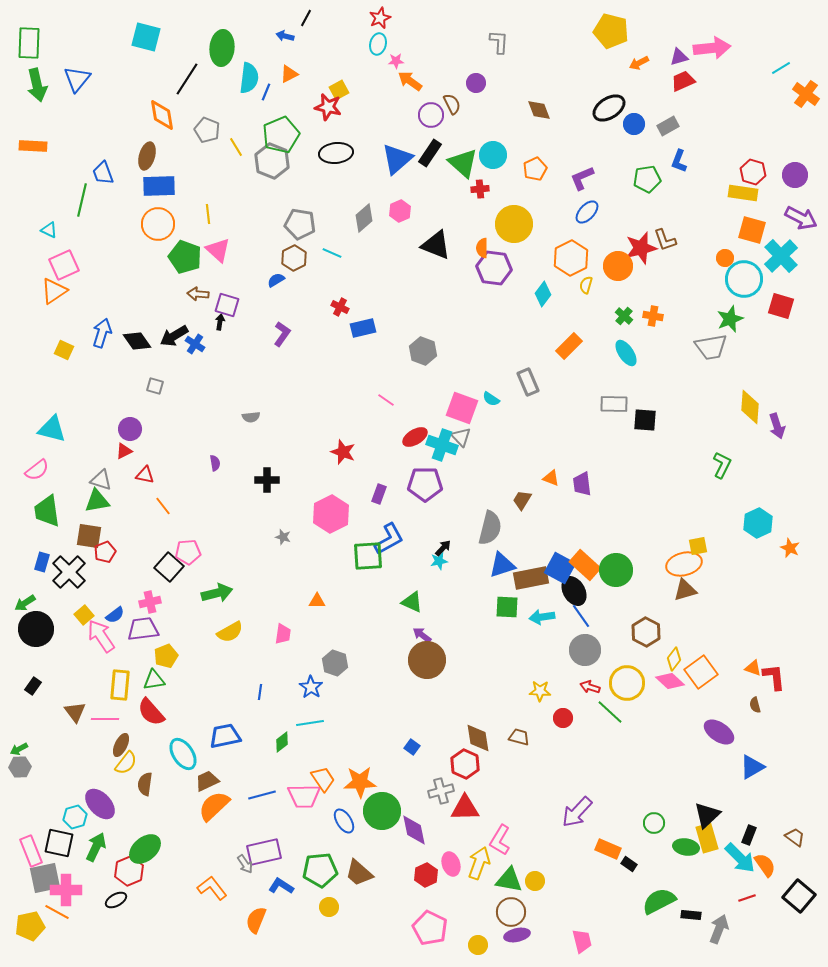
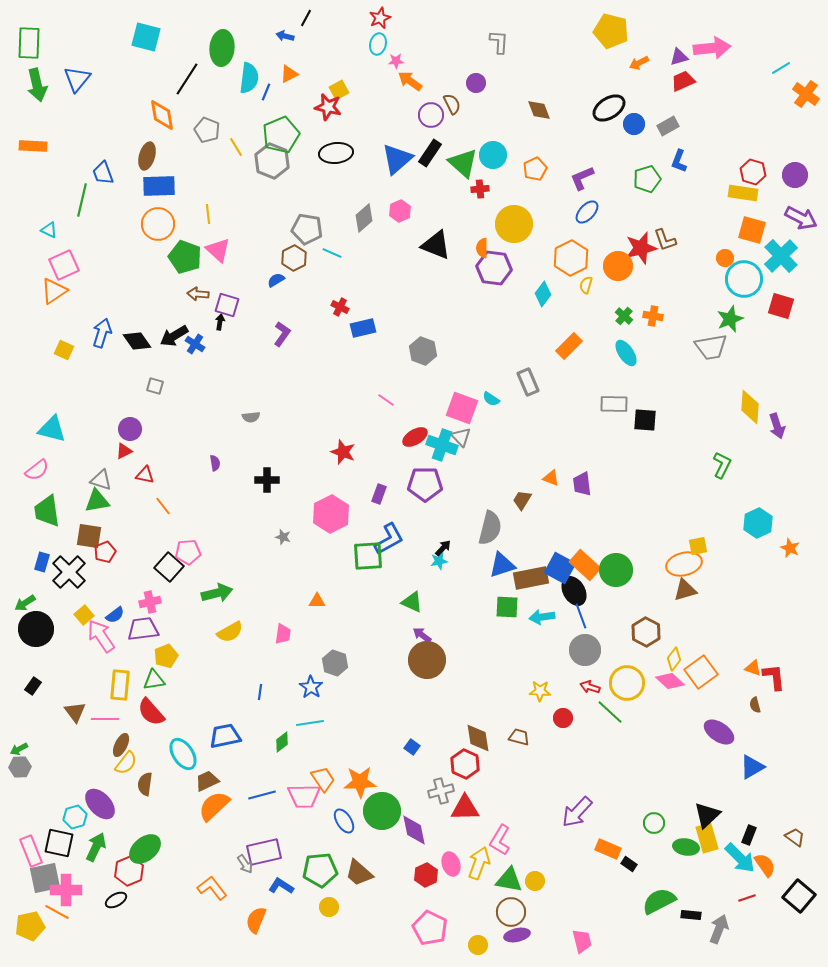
green pentagon at (647, 179): rotated 8 degrees counterclockwise
gray pentagon at (300, 224): moved 7 px right, 5 px down
blue line at (581, 616): rotated 15 degrees clockwise
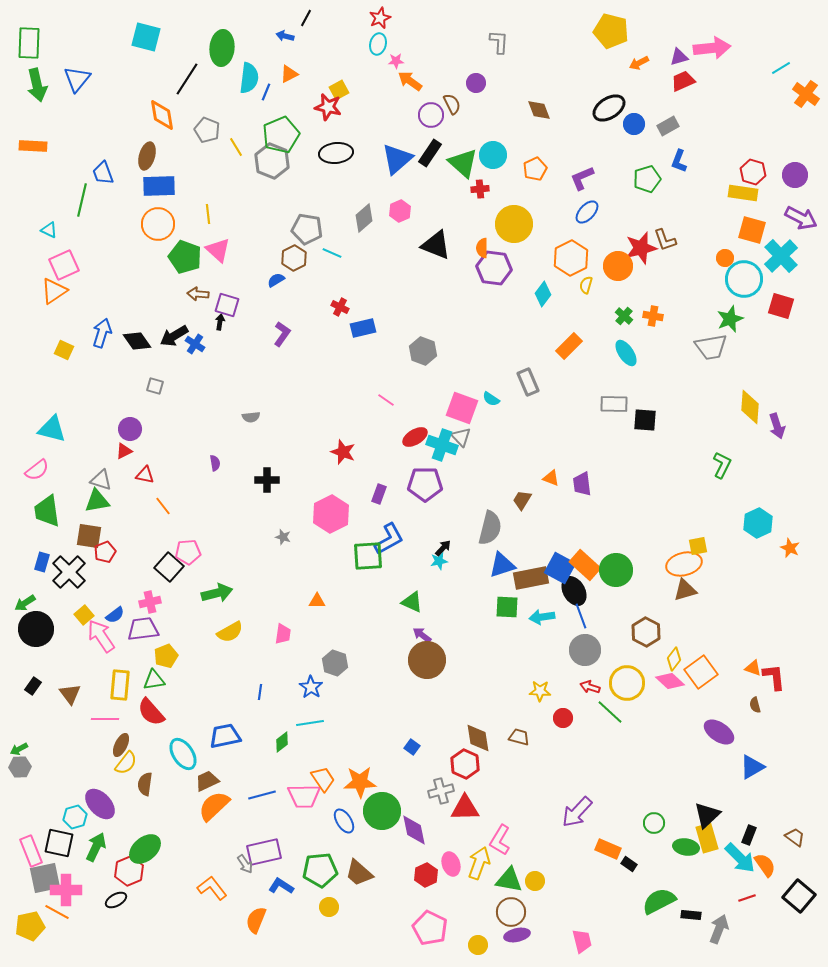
brown triangle at (75, 712): moved 5 px left, 18 px up
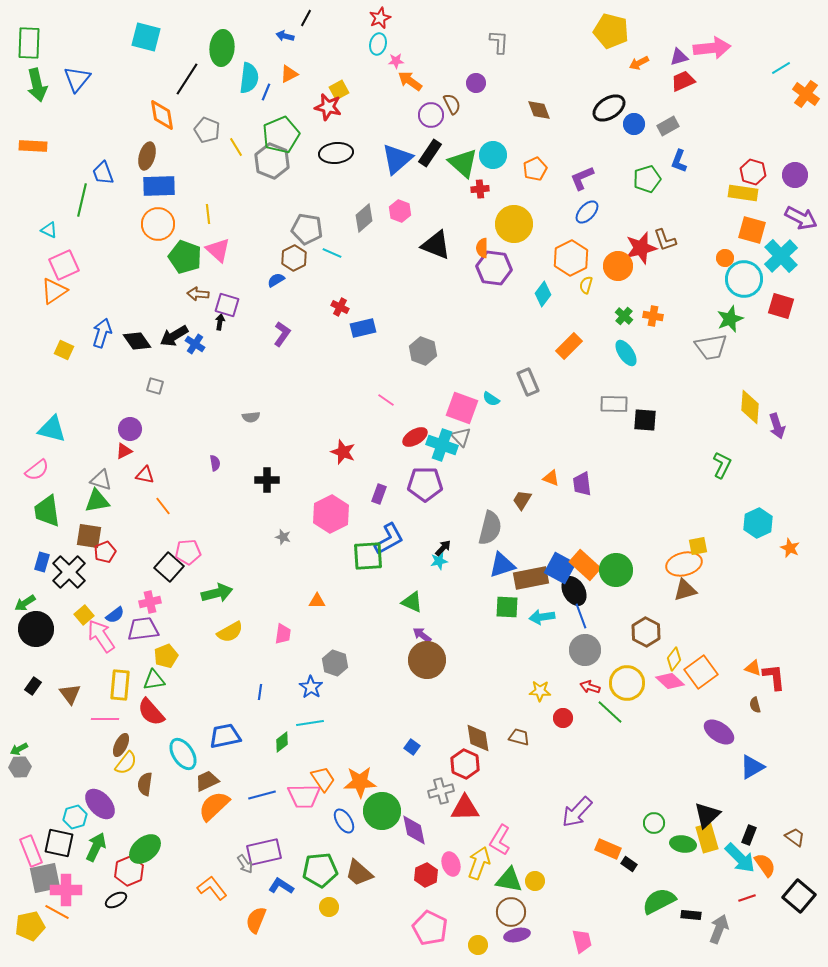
pink hexagon at (400, 211): rotated 15 degrees counterclockwise
green ellipse at (686, 847): moved 3 px left, 3 px up
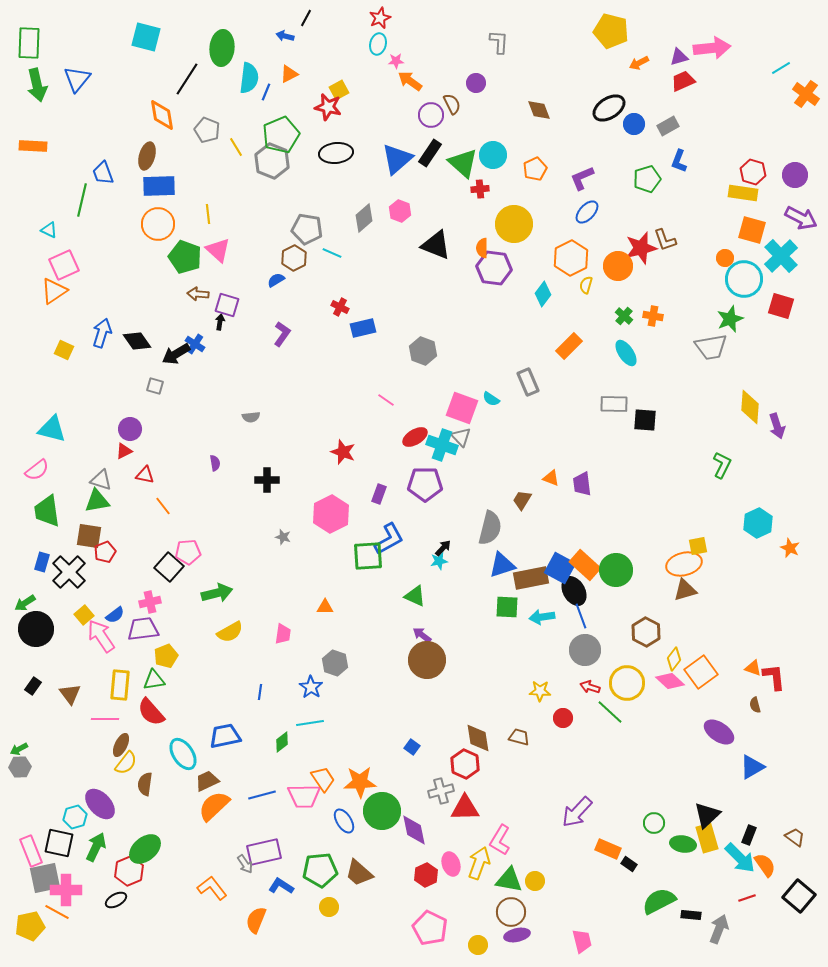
black arrow at (174, 336): moved 2 px right, 18 px down
orange triangle at (317, 601): moved 8 px right, 6 px down
green triangle at (412, 602): moved 3 px right, 6 px up
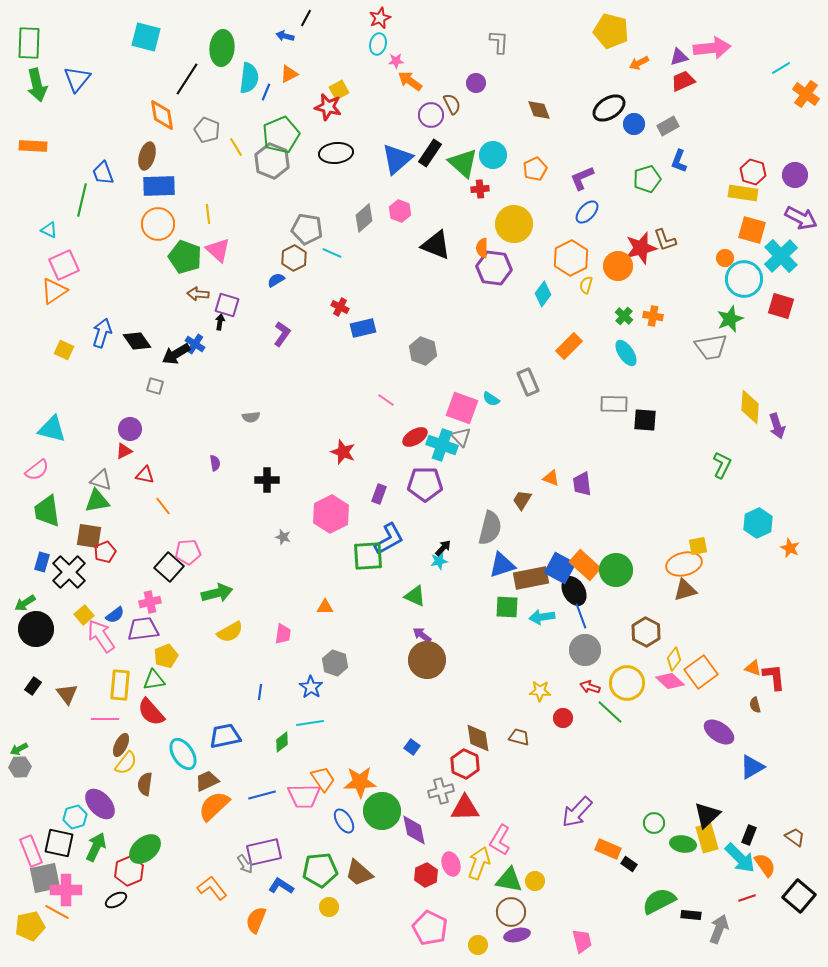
brown triangle at (70, 694): moved 3 px left
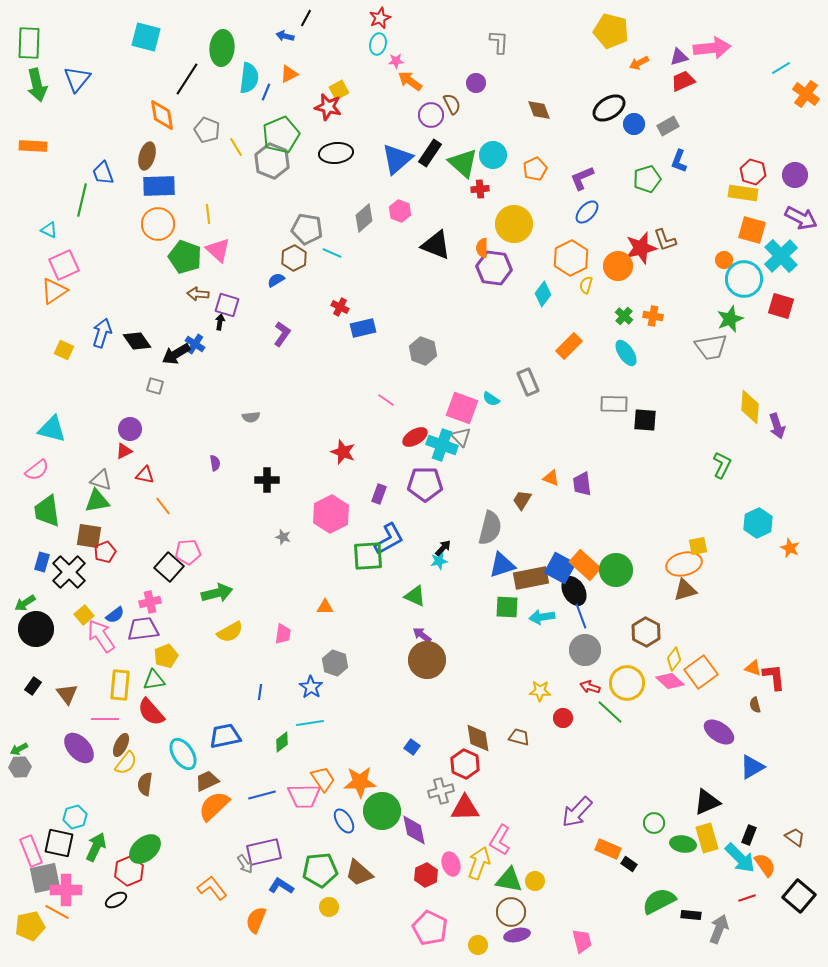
orange circle at (725, 258): moved 1 px left, 2 px down
purple ellipse at (100, 804): moved 21 px left, 56 px up
black triangle at (707, 815): moved 13 px up; rotated 20 degrees clockwise
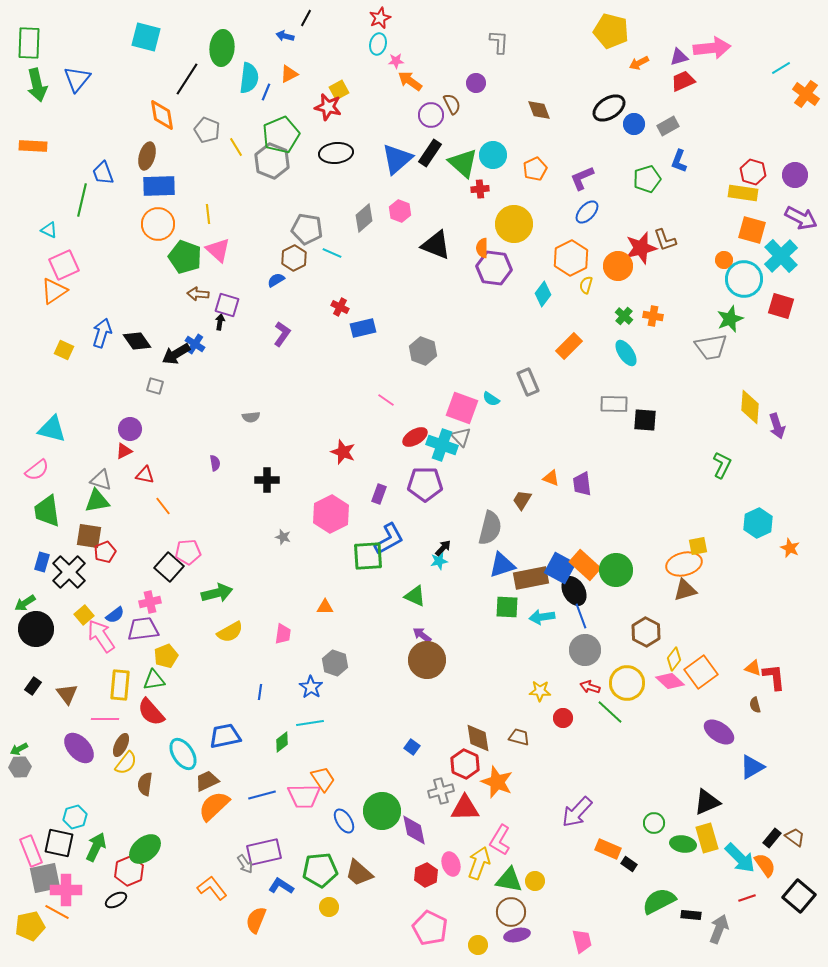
orange star at (360, 782): moved 137 px right; rotated 24 degrees clockwise
black rectangle at (749, 835): moved 23 px right, 3 px down; rotated 18 degrees clockwise
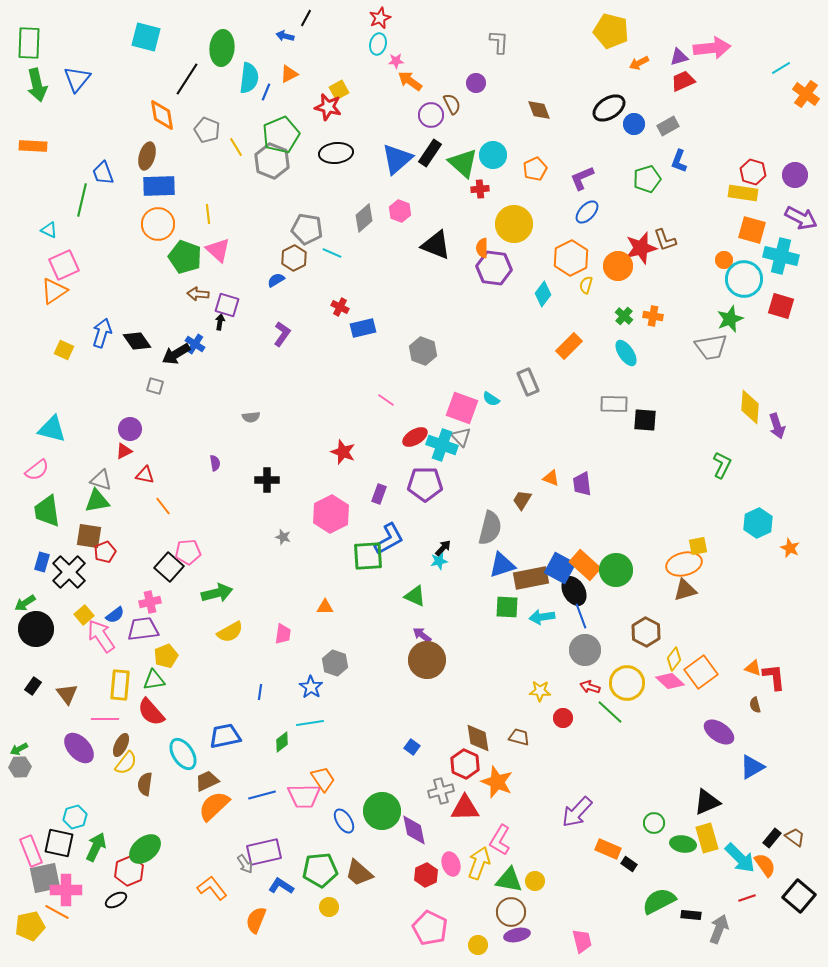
cyan cross at (781, 256): rotated 32 degrees counterclockwise
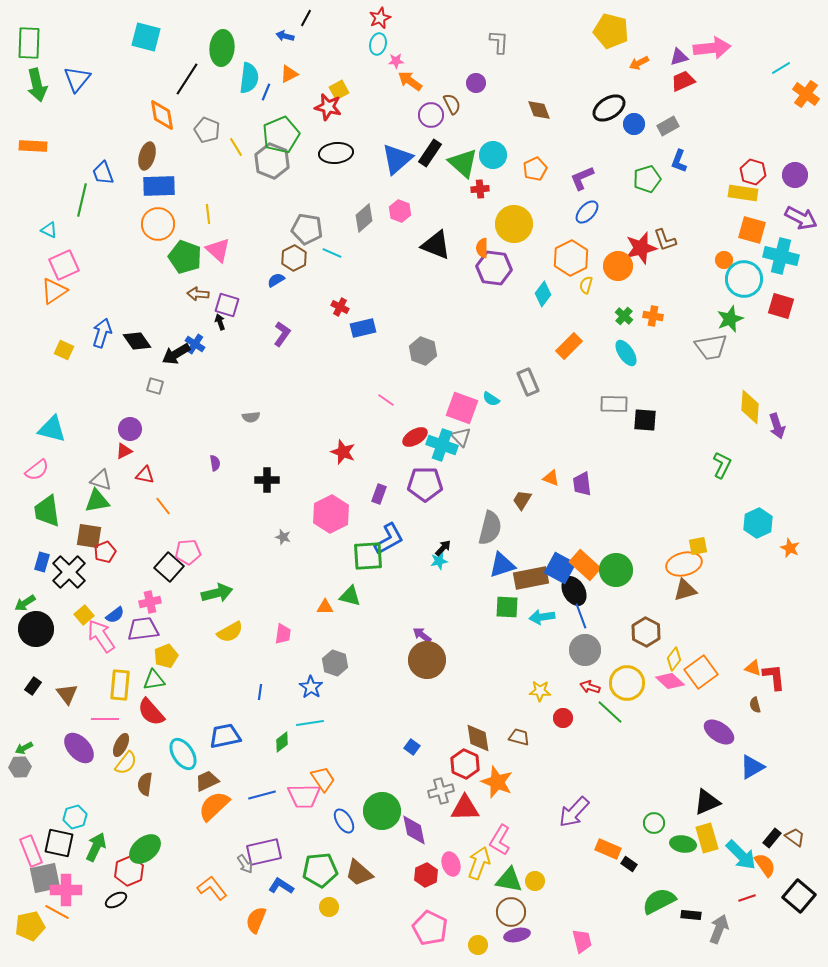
black arrow at (220, 322): rotated 28 degrees counterclockwise
green triangle at (415, 596): moved 65 px left; rotated 10 degrees counterclockwise
green arrow at (19, 749): moved 5 px right, 1 px up
purple arrow at (577, 812): moved 3 px left
cyan arrow at (740, 858): moved 1 px right, 3 px up
